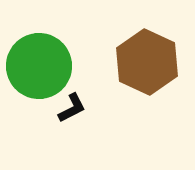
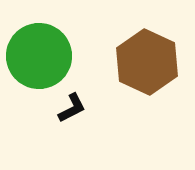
green circle: moved 10 px up
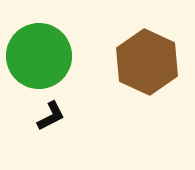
black L-shape: moved 21 px left, 8 px down
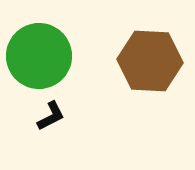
brown hexagon: moved 3 px right, 1 px up; rotated 22 degrees counterclockwise
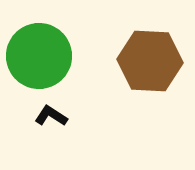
black L-shape: rotated 120 degrees counterclockwise
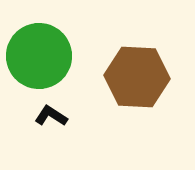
brown hexagon: moved 13 px left, 16 px down
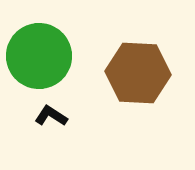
brown hexagon: moved 1 px right, 4 px up
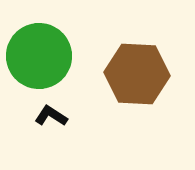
brown hexagon: moved 1 px left, 1 px down
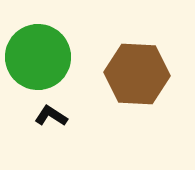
green circle: moved 1 px left, 1 px down
